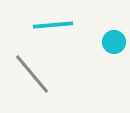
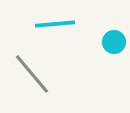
cyan line: moved 2 px right, 1 px up
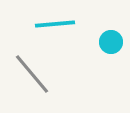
cyan circle: moved 3 px left
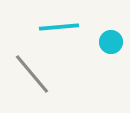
cyan line: moved 4 px right, 3 px down
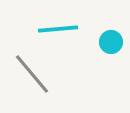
cyan line: moved 1 px left, 2 px down
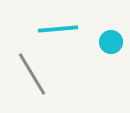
gray line: rotated 9 degrees clockwise
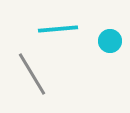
cyan circle: moved 1 px left, 1 px up
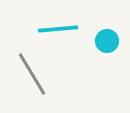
cyan circle: moved 3 px left
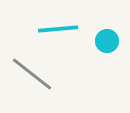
gray line: rotated 21 degrees counterclockwise
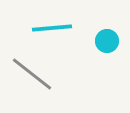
cyan line: moved 6 px left, 1 px up
